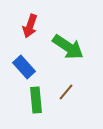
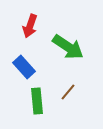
brown line: moved 2 px right
green rectangle: moved 1 px right, 1 px down
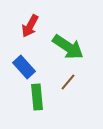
red arrow: rotated 10 degrees clockwise
brown line: moved 10 px up
green rectangle: moved 4 px up
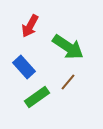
green rectangle: rotated 60 degrees clockwise
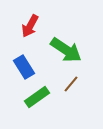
green arrow: moved 2 px left, 3 px down
blue rectangle: rotated 10 degrees clockwise
brown line: moved 3 px right, 2 px down
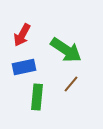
red arrow: moved 8 px left, 9 px down
blue rectangle: rotated 70 degrees counterclockwise
green rectangle: rotated 50 degrees counterclockwise
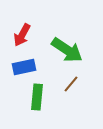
green arrow: moved 1 px right
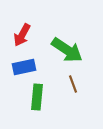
brown line: moved 2 px right; rotated 60 degrees counterclockwise
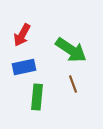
green arrow: moved 4 px right
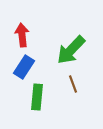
red arrow: rotated 145 degrees clockwise
green arrow: rotated 100 degrees clockwise
blue rectangle: rotated 45 degrees counterclockwise
